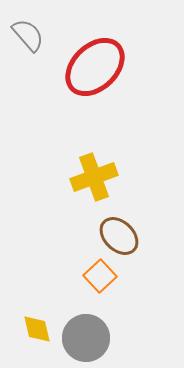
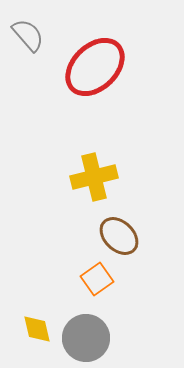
yellow cross: rotated 6 degrees clockwise
orange square: moved 3 px left, 3 px down; rotated 8 degrees clockwise
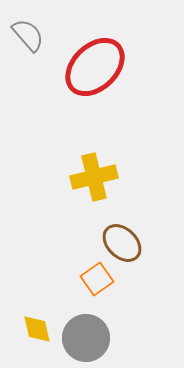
brown ellipse: moved 3 px right, 7 px down
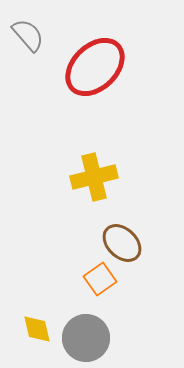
orange square: moved 3 px right
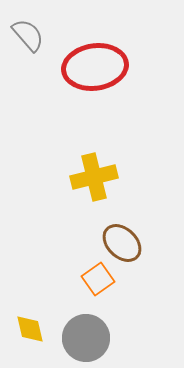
red ellipse: rotated 36 degrees clockwise
orange square: moved 2 px left
yellow diamond: moved 7 px left
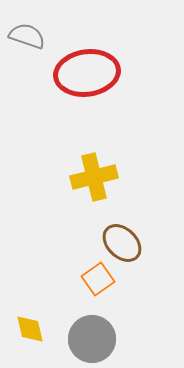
gray semicircle: moved 1 px left, 1 px down; rotated 30 degrees counterclockwise
red ellipse: moved 8 px left, 6 px down
gray circle: moved 6 px right, 1 px down
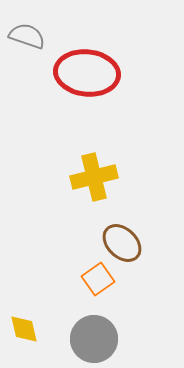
red ellipse: rotated 14 degrees clockwise
yellow diamond: moved 6 px left
gray circle: moved 2 px right
